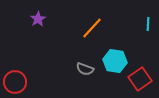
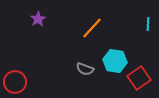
red square: moved 1 px left, 1 px up
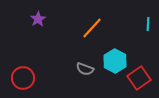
cyan hexagon: rotated 20 degrees clockwise
red circle: moved 8 px right, 4 px up
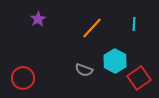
cyan line: moved 14 px left
gray semicircle: moved 1 px left, 1 px down
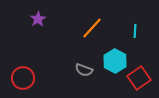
cyan line: moved 1 px right, 7 px down
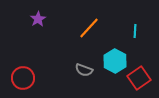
orange line: moved 3 px left
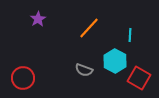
cyan line: moved 5 px left, 4 px down
red square: rotated 25 degrees counterclockwise
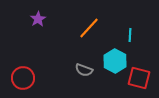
red square: rotated 15 degrees counterclockwise
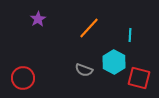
cyan hexagon: moved 1 px left, 1 px down
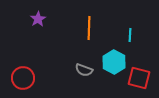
orange line: rotated 40 degrees counterclockwise
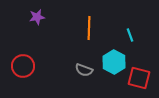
purple star: moved 1 px left, 2 px up; rotated 21 degrees clockwise
cyan line: rotated 24 degrees counterclockwise
red circle: moved 12 px up
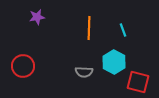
cyan line: moved 7 px left, 5 px up
gray semicircle: moved 2 px down; rotated 18 degrees counterclockwise
red square: moved 1 px left, 4 px down
